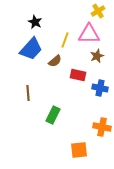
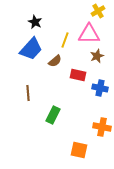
orange square: rotated 18 degrees clockwise
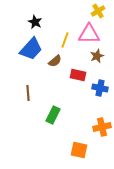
orange cross: rotated 24 degrees counterclockwise
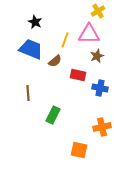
blue trapezoid: rotated 110 degrees counterclockwise
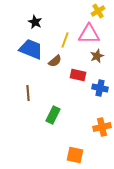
orange square: moved 4 px left, 5 px down
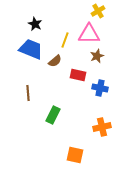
black star: moved 2 px down
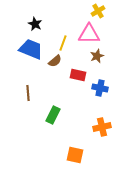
yellow line: moved 2 px left, 3 px down
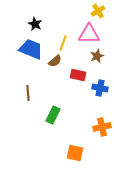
orange square: moved 2 px up
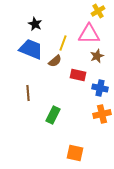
orange cross: moved 13 px up
